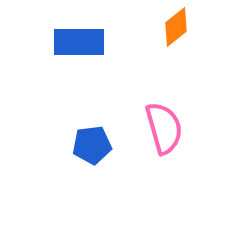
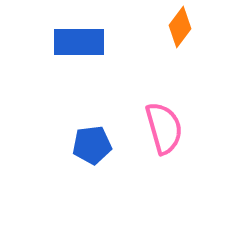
orange diamond: moved 4 px right; rotated 15 degrees counterclockwise
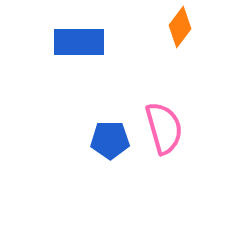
blue pentagon: moved 18 px right, 5 px up; rotated 6 degrees clockwise
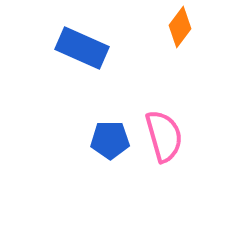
blue rectangle: moved 3 px right, 6 px down; rotated 24 degrees clockwise
pink semicircle: moved 8 px down
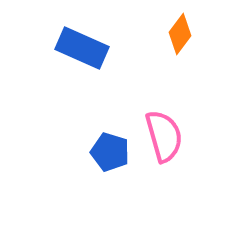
orange diamond: moved 7 px down
blue pentagon: moved 12 px down; rotated 18 degrees clockwise
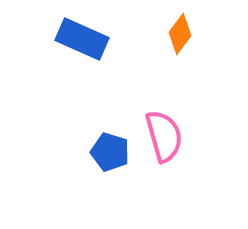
blue rectangle: moved 9 px up
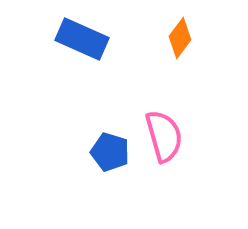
orange diamond: moved 4 px down
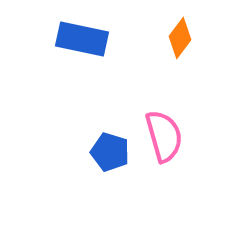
blue rectangle: rotated 12 degrees counterclockwise
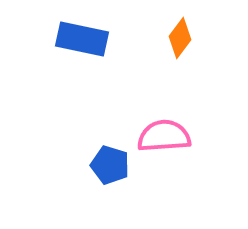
pink semicircle: rotated 78 degrees counterclockwise
blue pentagon: moved 13 px down
